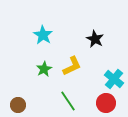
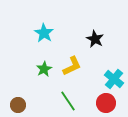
cyan star: moved 1 px right, 2 px up
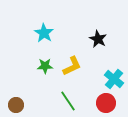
black star: moved 3 px right
green star: moved 1 px right, 3 px up; rotated 28 degrees clockwise
brown circle: moved 2 px left
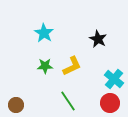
red circle: moved 4 px right
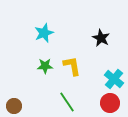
cyan star: rotated 18 degrees clockwise
black star: moved 3 px right, 1 px up
yellow L-shape: rotated 75 degrees counterclockwise
green line: moved 1 px left, 1 px down
brown circle: moved 2 px left, 1 px down
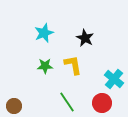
black star: moved 16 px left
yellow L-shape: moved 1 px right, 1 px up
red circle: moved 8 px left
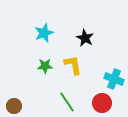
cyan cross: rotated 18 degrees counterclockwise
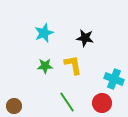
black star: rotated 18 degrees counterclockwise
